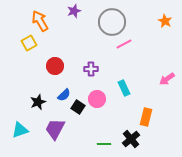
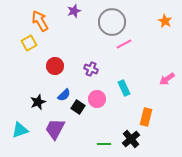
purple cross: rotated 24 degrees clockwise
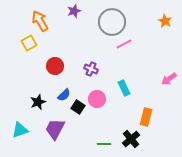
pink arrow: moved 2 px right
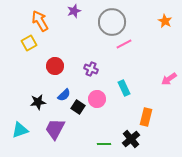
black star: rotated 14 degrees clockwise
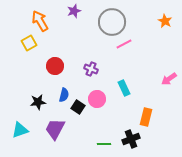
blue semicircle: rotated 32 degrees counterclockwise
black cross: rotated 18 degrees clockwise
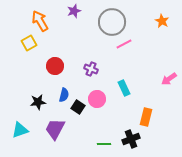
orange star: moved 3 px left
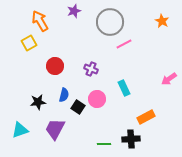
gray circle: moved 2 px left
orange rectangle: rotated 48 degrees clockwise
black cross: rotated 18 degrees clockwise
